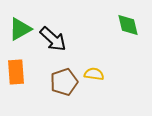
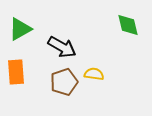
black arrow: moved 9 px right, 8 px down; rotated 12 degrees counterclockwise
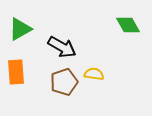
green diamond: rotated 15 degrees counterclockwise
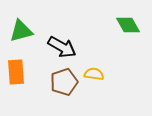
green triangle: moved 1 px right, 2 px down; rotated 15 degrees clockwise
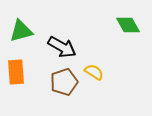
yellow semicircle: moved 2 px up; rotated 24 degrees clockwise
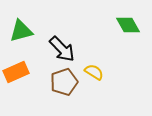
black arrow: moved 2 px down; rotated 16 degrees clockwise
orange rectangle: rotated 70 degrees clockwise
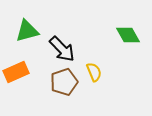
green diamond: moved 10 px down
green triangle: moved 6 px right
yellow semicircle: rotated 36 degrees clockwise
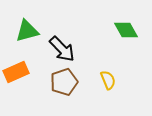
green diamond: moved 2 px left, 5 px up
yellow semicircle: moved 14 px right, 8 px down
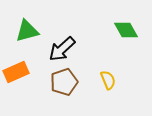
black arrow: rotated 92 degrees clockwise
